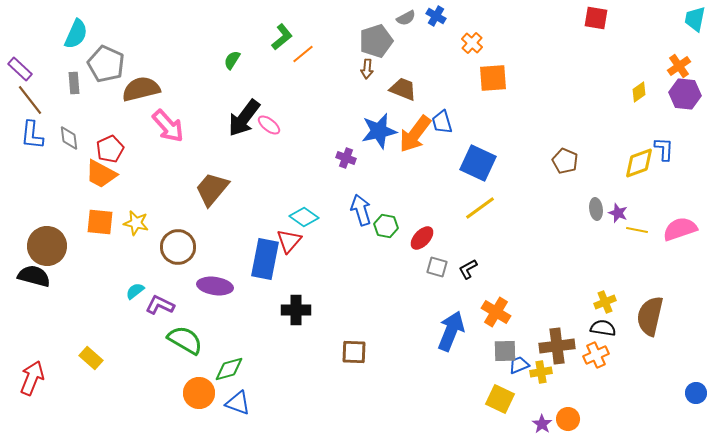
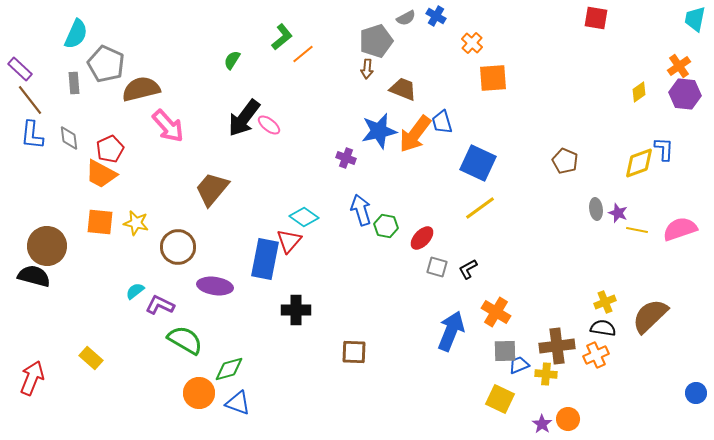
brown semicircle at (650, 316): rotated 33 degrees clockwise
yellow cross at (541, 372): moved 5 px right, 2 px down; rotated 15 degrees clockwise
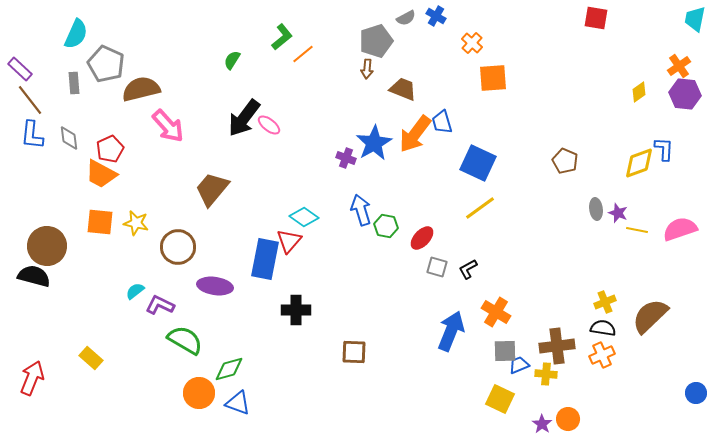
blue star at (379, 131): moved 5 px left, 12 px down; rotated 18 degrees counterclockwise
orange cross at (596, 355): moved 6 px right
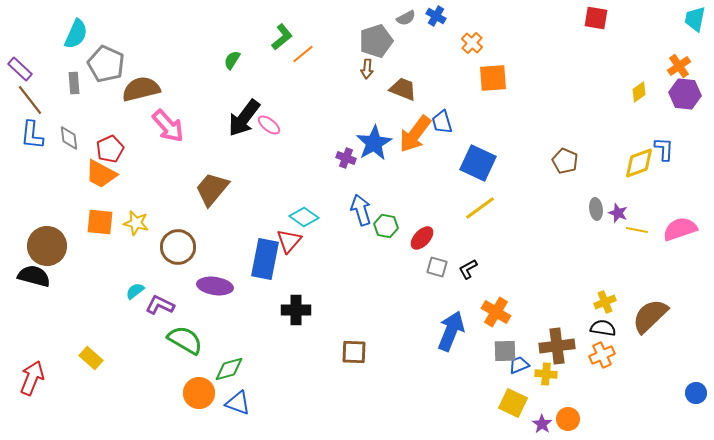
yellow square at (500, 399): moved 13 px right, 4 px down
